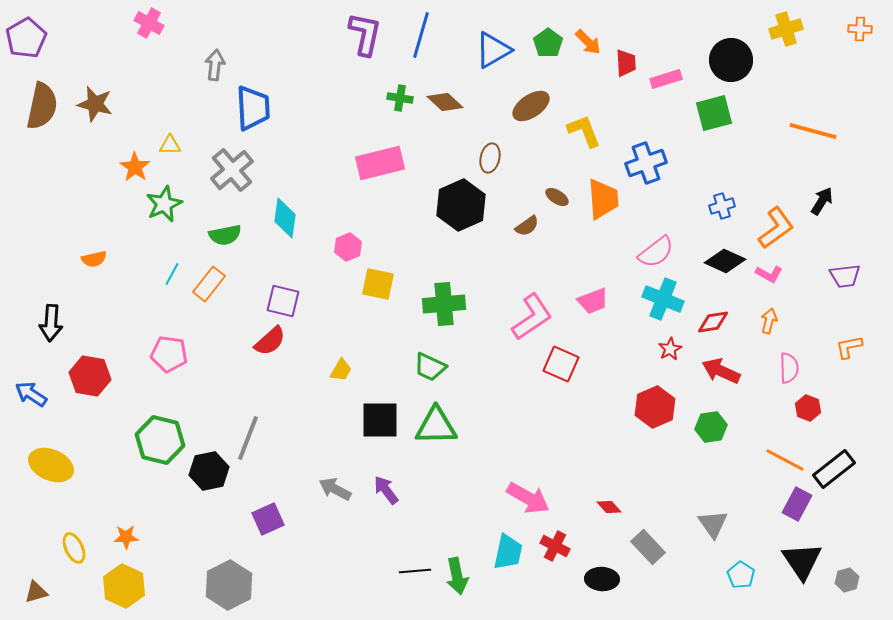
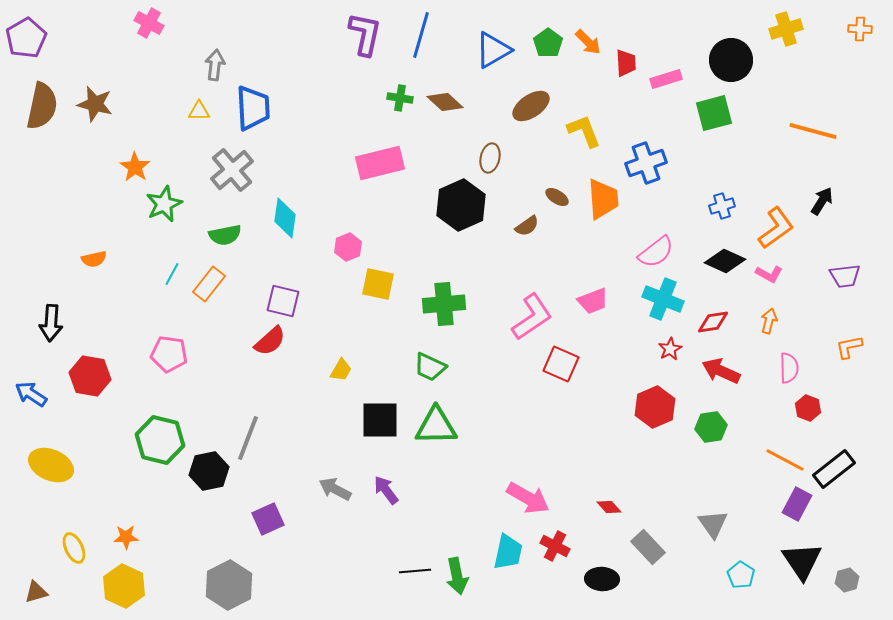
yellow triangle at (170, 145): moved 29 px right, 34 px up
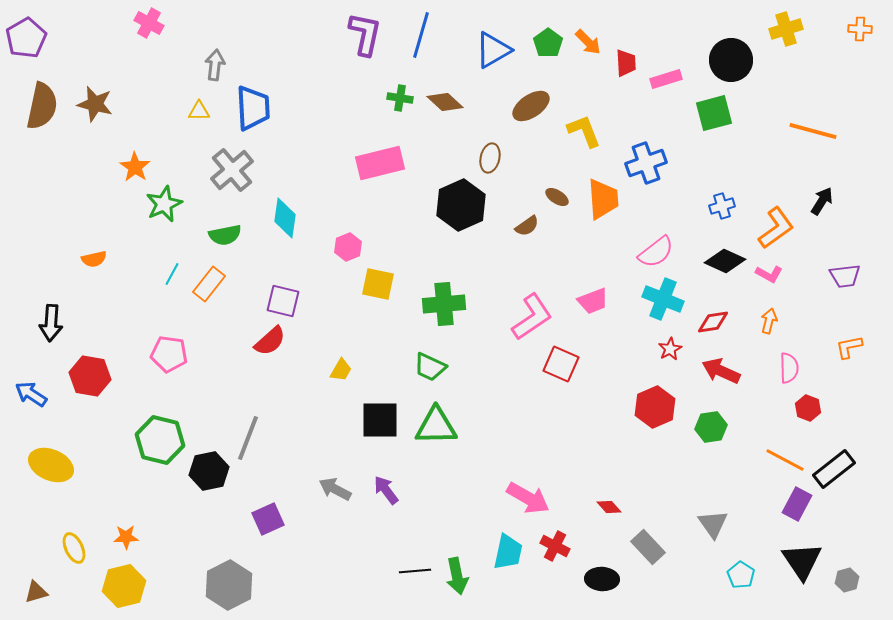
yellow hexagon at (124, 586): rotated 21 degrees clockwise
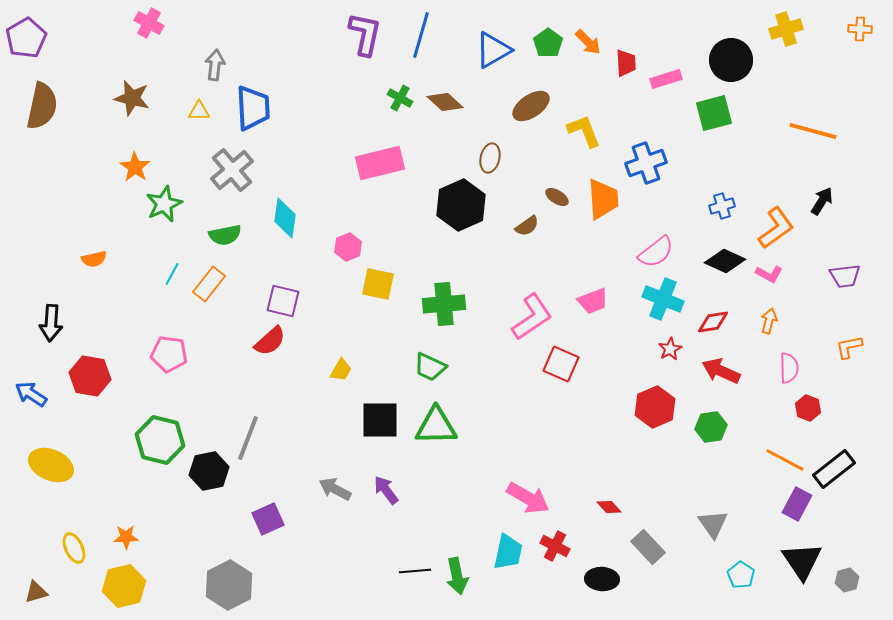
green cross at (400, 98): rotated 20 degrees clockwise
brown star at (95, 104): moved 37 px right, 6 px up
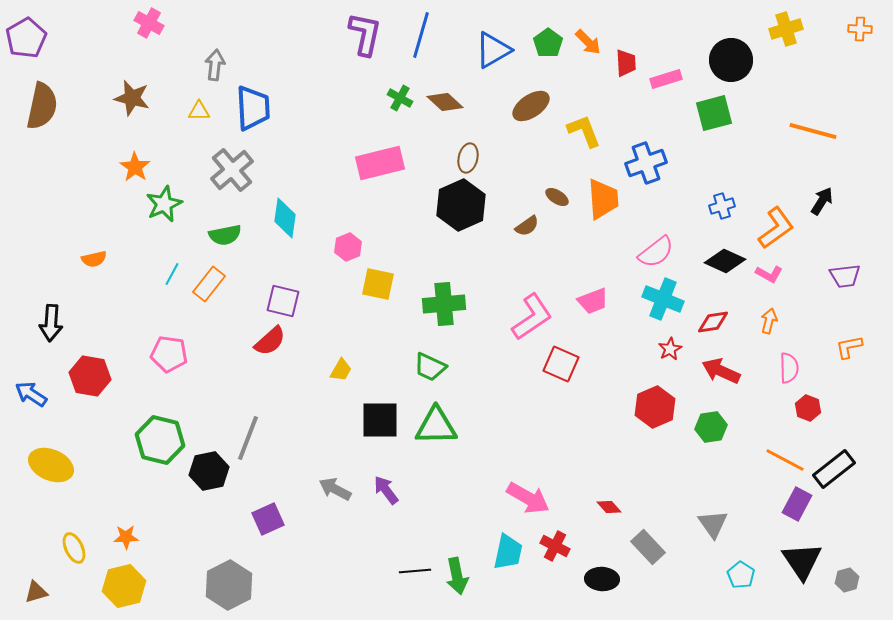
brown ellipse at (490, 158): moved 22 px left
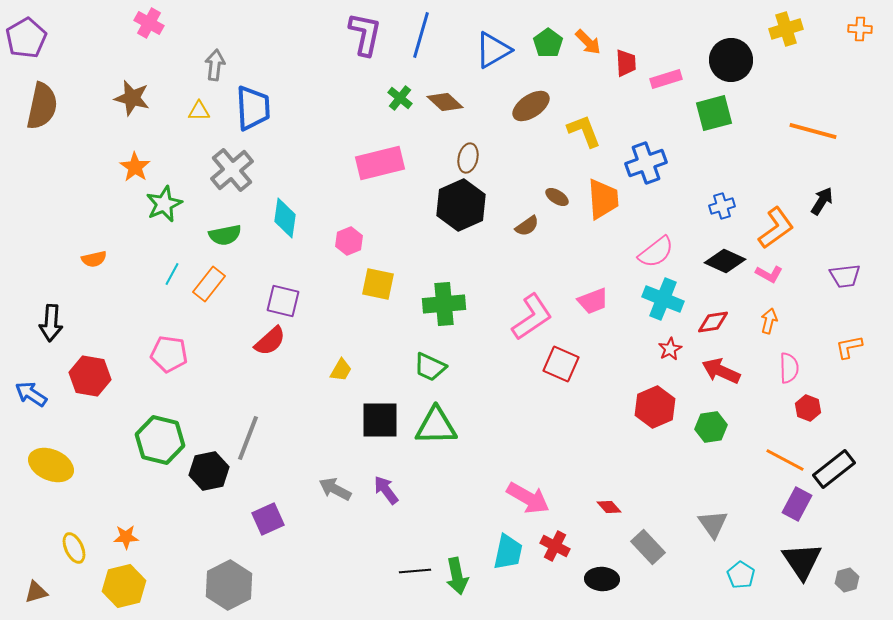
green cross at (400, 98): rotated 10 degrees clockwise
pink hexagon at (348, 247): moved 1 px right, 6 px up
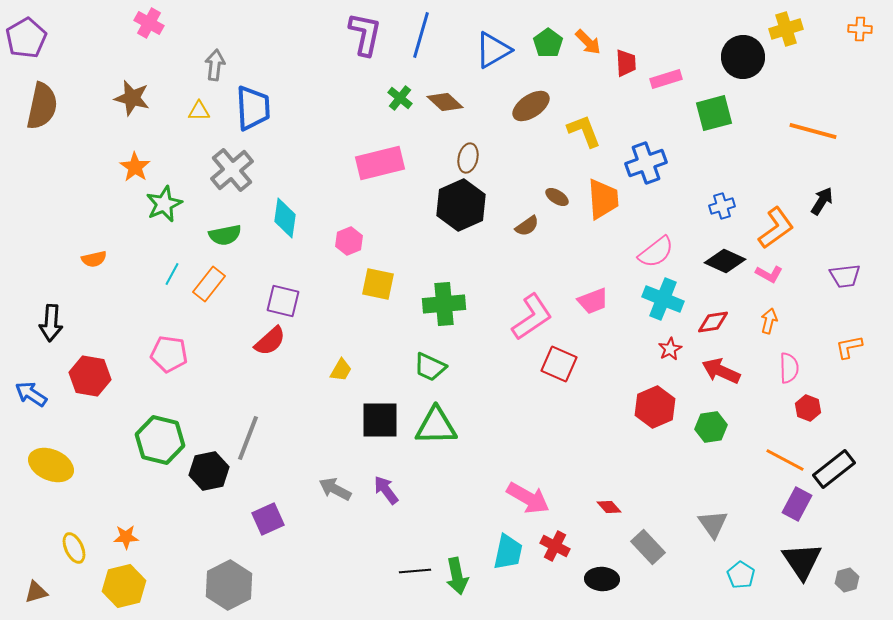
black circle at (731, 60): moved 12 px right, 3 px up
red square at (561, 364): moved 2 px left
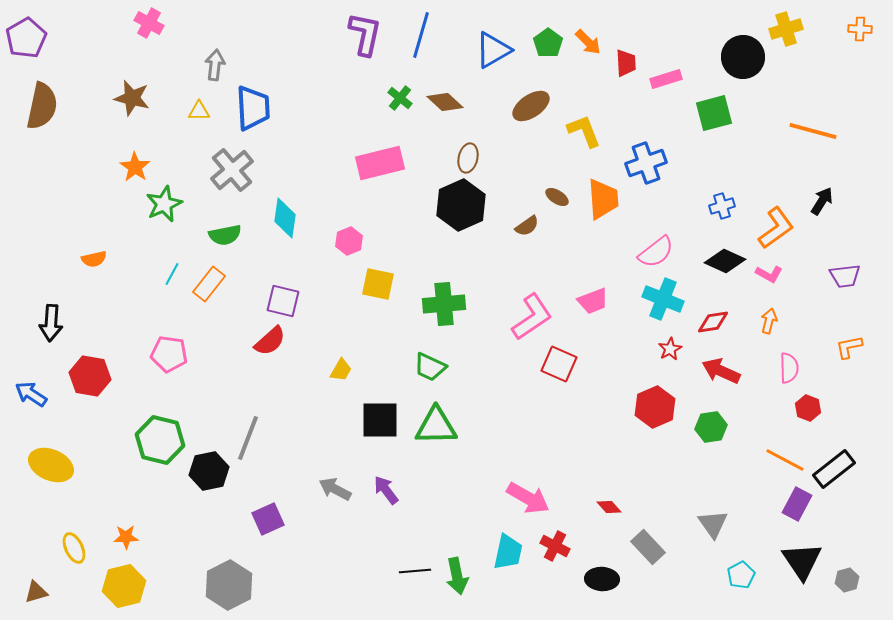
cyan pentagon at (741, 575): rotated 12 degrees clockwise
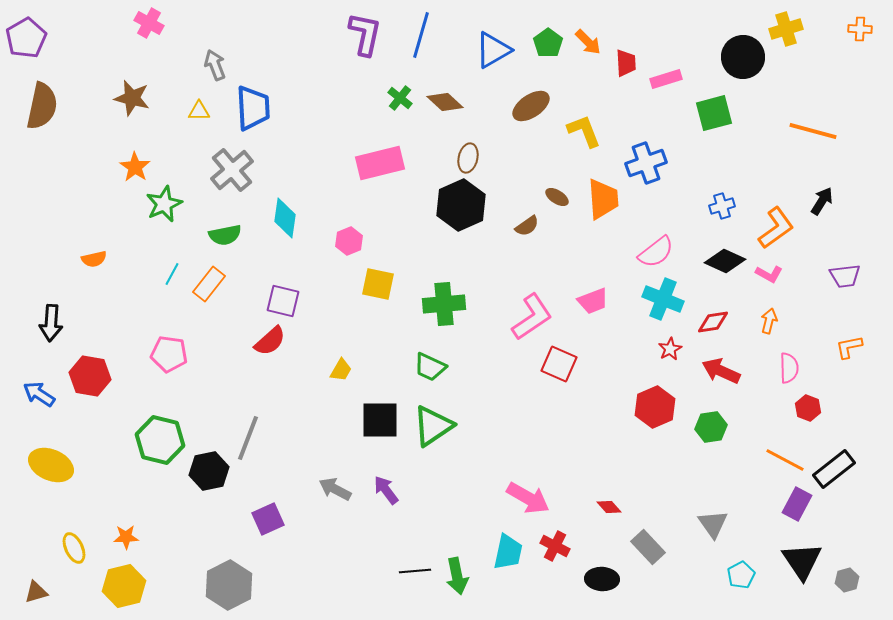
gray arrow at (215, 65): rotated 28 degrees counterclockwise
blue arrow at (31, 394): moved 8 px right
green triangle at (436, 426): moved 3 px left; rotated 33 degrees counterclockwise
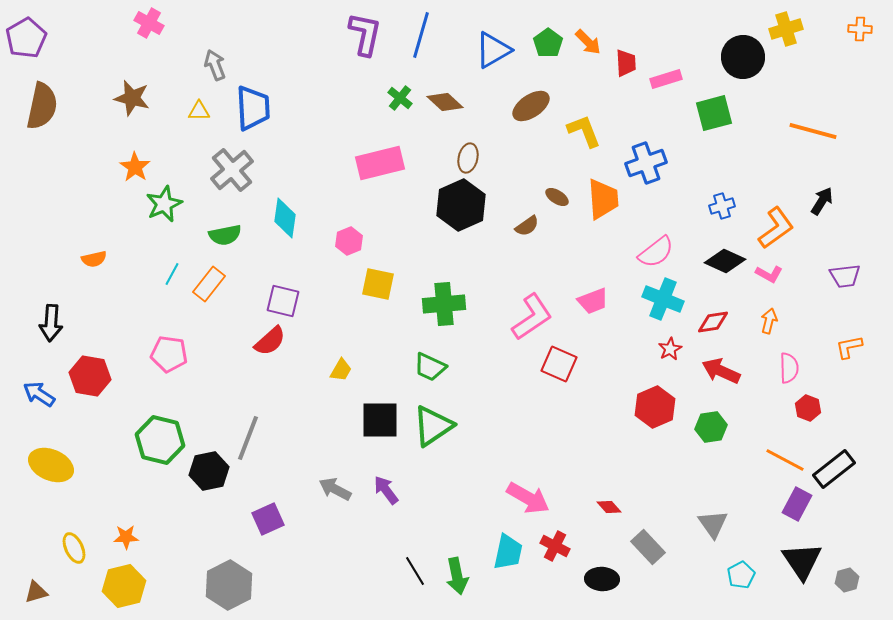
black line at (415, 571): rotated 64 degrees clockwise
